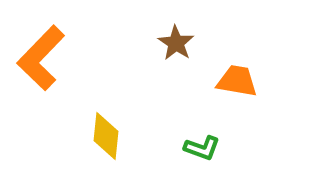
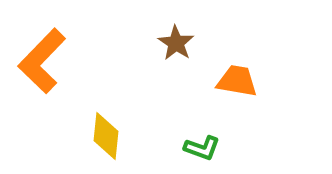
orange L-shape: moved 1 px right, 3 px down
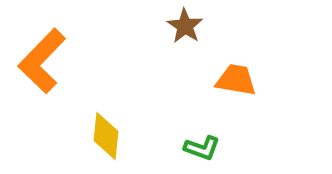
brown star: moved 9 px right, 17 px up
orange trapezoid: moved 1 px left, 1 px up
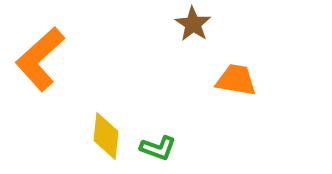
brown star: moved 8 px right, 2 px up
orange L-shape: moved 2 px left, 2 px up; rotated 4 degrees clockwise
green L-shape: moved 44 px left
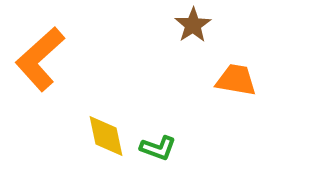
brown star: moved 1 px down; rotated 6 degrees clockwise
yellow diamond: rotated 18 degrees counterclockwise
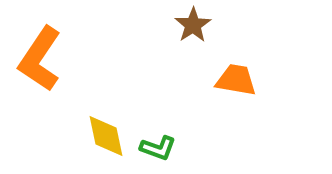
orange L-shape: rotated 14 degrees counterclockwise
